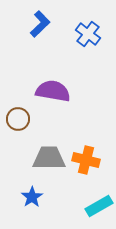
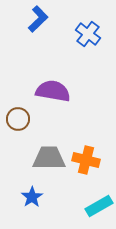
blue L-shape: moved 2 px left, 5 px up
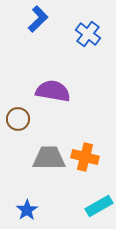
orange cross: moved 1 px left, 3 px up
blue star: moved 5 px left, 13 px down
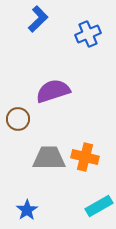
blue cross: rotated 30 degrees clockwise
purple semicircle: rotated 28 degrees counterclockwise
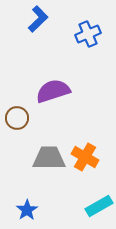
brown circle: moved 1 px left, 1 px up
orange cross: rotated 16 degrees clockwise
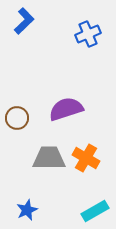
blue L-shape: moved 14 px left, 2 px down
purple semicircle: moved 13 px right, 18 px down
orange cross: moved 1 px right, 1 px down
cyan rectangle: moved 4 px left, 5 px down
blue star: rotated 10 degrees clockwise
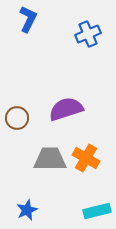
blue L-shape: moved 4 px right, 2 px up; rotated 20 degrees counterclockwise
gray trapezoid: moved 1 px right, 1 px down
cyan rectangle: moved 2 px right; rotated 16 degrees clockwise
